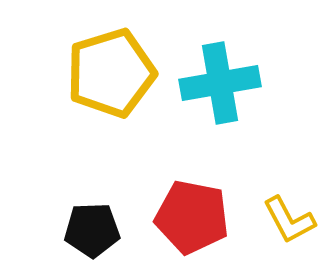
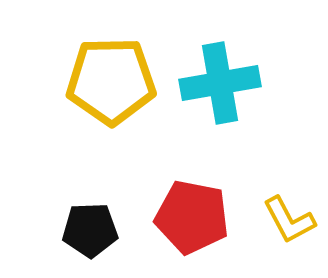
yellow pentagon: moved 8 px down; rotated 16 degrees clockwise
black pentagon: moved 2 px left
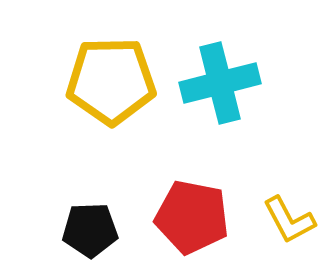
cyan cross: rotated 4 degrees counterclockwise
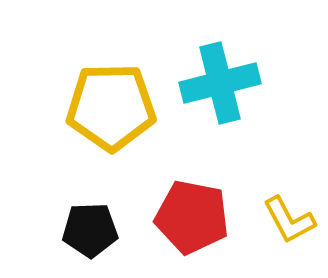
yellow pentagon: moved 26 px down
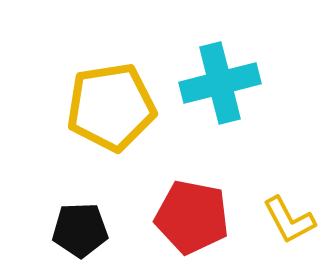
yellow pentagon: rotated 8 degrees counterclockwise
black pentagon: moved 10 px left
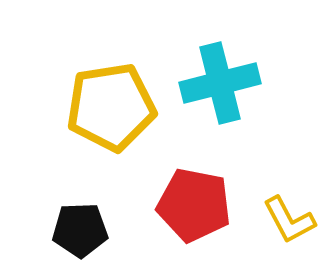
red pentagon: moved 2 px right, 12 px up
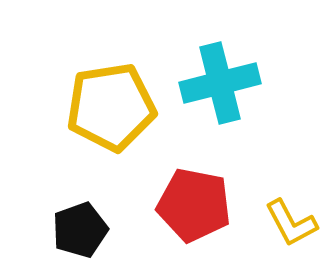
yellow L-shape: moved 2 px right, 3 px down
black pentagon: rotated 18 degrees counterclockwise
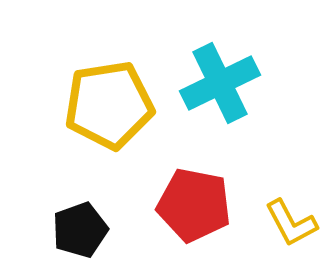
cyan cross: rotated 12 degrees counterclockwise
yellow pentagon: moved 2 px left, 2 px up
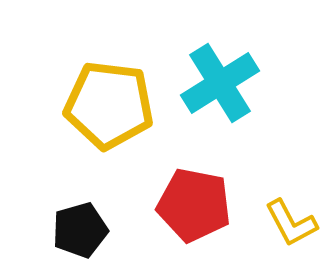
cyan cross: rotated 6 degrees counterclockwise
yellow pentagon: rotated 16 degrees clockwise
black pentagon: rotated 4 degrees clockwise
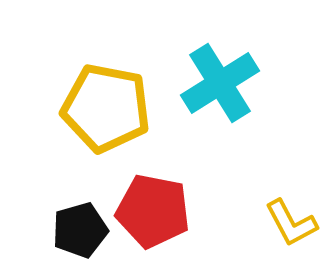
yellow pentagon: moved 3 px left, 3 px down; rotated 4 degrees clockwise
red pentagon: moved 41 px left, 6 px down
